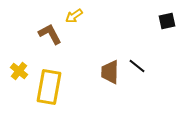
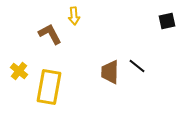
yellow arrow: rotated 60 degrees counterclockwise
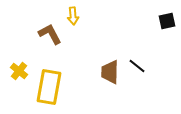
yellow arrow: moved 1 px left
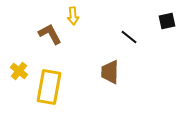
black line: moved 8 px left, 29 px up
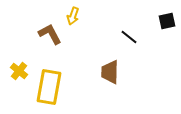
yellow arrow: rotated 24 degrees clockwise
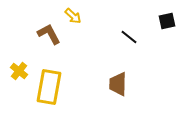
yellow arrow: rotated 66 degrees counterclockwise
brown L-shape: moved 1 px left
brown trapezoid: moved 8 px right, 12 px down
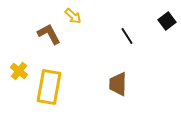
black square: rotated 24 degrees counterclockwise
black line: moved 2 px left, 1 px up; rotated 18 degrees clockwise
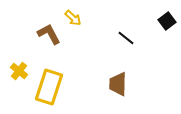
yellow arrow: moved 2 px down
black line: moved 1 px left, 2 px down; rotated 18 degrees counterclockwise
yellow rectangle: rotated 8 degrees clockwise
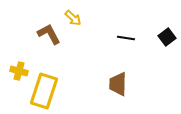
black square: moved 16 px down
black line: rotated 30 degrees counterclockwise
yellow cross: rotated 24 degrees counterclockwise
yellow rectangle: moved 5 px left, 4 px down
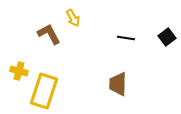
yellow arrow: rotated 18 degrees clockwise
